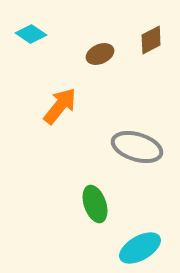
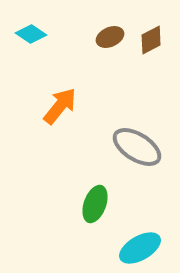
brown ellipse: moved 10 px right, 17 px up
gray ellipse: rotated 15 degrees clockwise
green ellipse: rotated 39 degrees clockwise
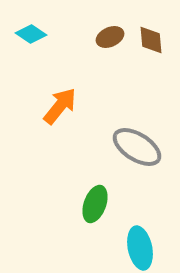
brown diamond: rotated 68 degrees counterclockwise
cyan ellipse: rotated 72 degrees counterclockwise
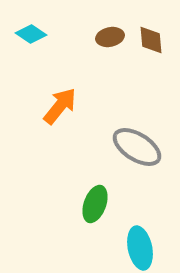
brown ellipse: rotated 12 degrees clockwise
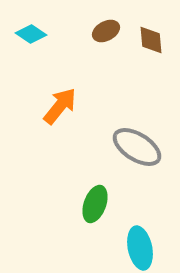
brown ellipse: moved 4 px left, 6 px up; rotated 16 degrees counterclockwise
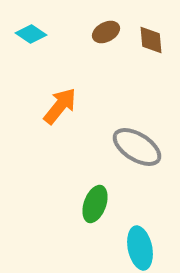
brown ellipse: moved 1 px down
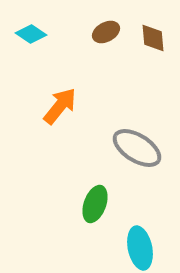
brown diamond: moved 2 px right, 2 px up
gray ellipse: moved 1 px down
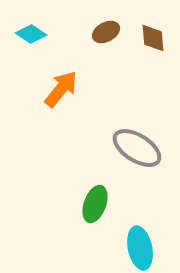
orange arrow: moved 1 px right, 17 px up
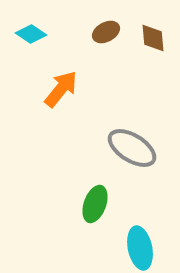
gray ellipse: moved 5 px left
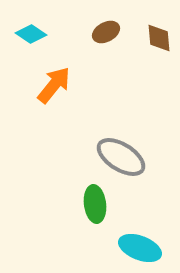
brown diamond: moved 6 px right
orange arrow: moved 7 px left, 4 px up
gray ellipse: moved 11 px left, 9 px down
green ellipse: rotated 27 degrees counterclockwise
cyan ellipse: rotated 57 degrees counterclockwise
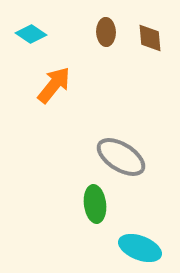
brown ellipse: rotated 64 degrees counterclockwise
brown diamond: moved 9 px left
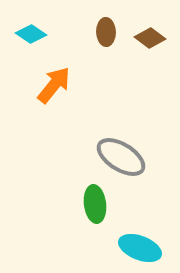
brown diamond: rotated 48 degrees counterclockwise
